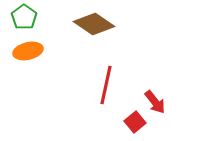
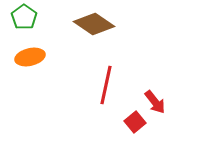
orange ellipse: moved 2 px right, 6 px down
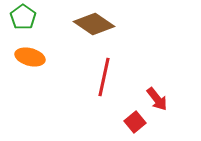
green pentagon: moved 1 px left
orange ellipse: rotated 28 degrees clockwise
red line: moved 2 px left, 8 px up
red arrow: moved 2 px right, 3 px up
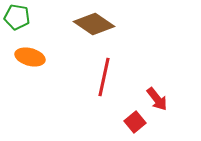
green pentagon: moved 6 px left; rotated 25 degrees counterclockwise
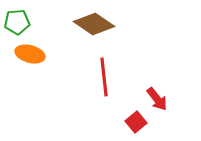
green pentagon: moved 5 px down; rotated 15 degrees counterclockwise
orange ellipse: moved 3 px up
red line: rotated 18 degrees counterclockwise
red square: moved 1 px right
